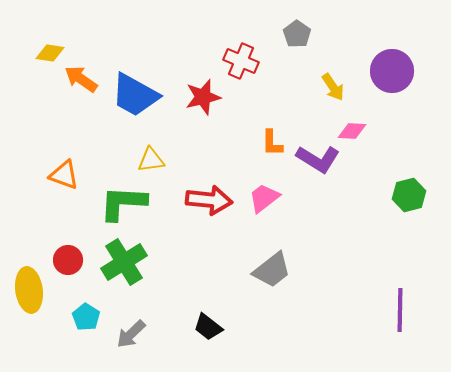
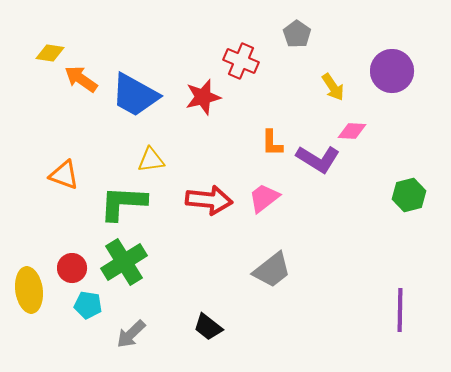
red circle: moved 4 px right, 8 px down
cyan pentagon: moved 2 px right, 12 px up; rotated 24 degrees counterclockwise
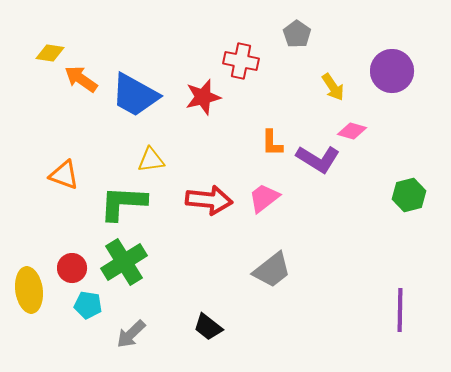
red cross: rotated 12 degrees counterclockwise
pink diamond: rotated 12 degrees clockwise
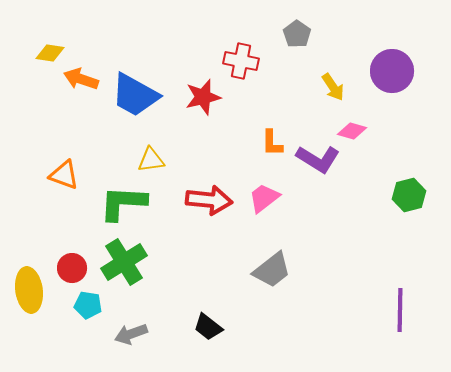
orange arrow: rotated 16 degrees counterclockwise
gray arrow: rotated 24 degrees clockwise
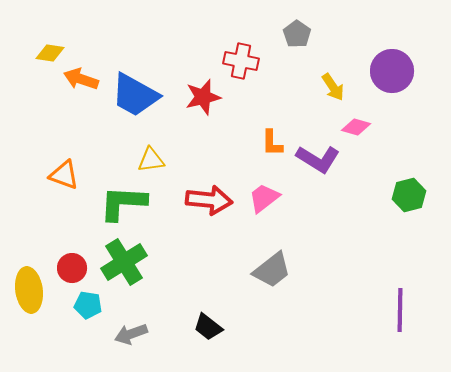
pink diamond: moved 4 px right, 4 px up
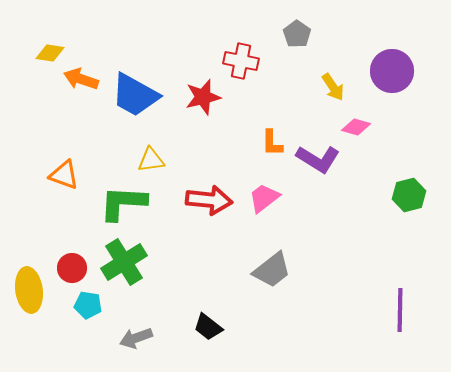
gray arrow: moved 5 px right, 4 px down
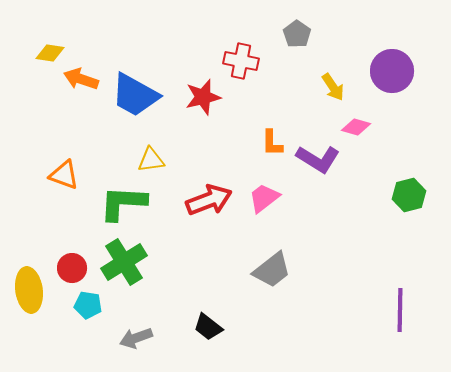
red arrow: rotated 27 degrees counterclockwise
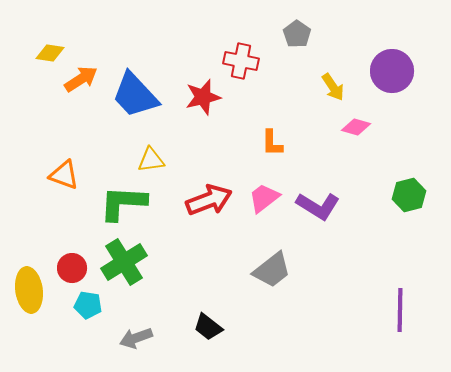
orange arrow: rotated 128 degrees clockwise
blue trapezoid: rotated 18 degrees clockwise
purple L-shape: moved 47 px down
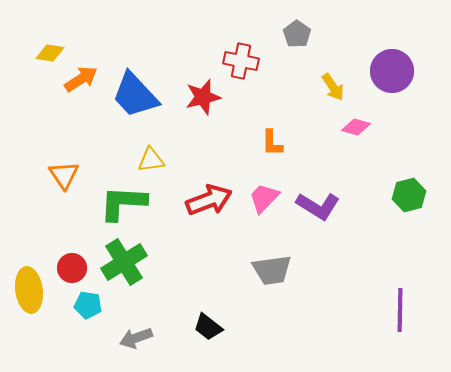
orange triangle: rotated 36 degrees clockwise
pink trapezoid: rotated 8 degrees counterclockwise
gray trapezoid: rotated 30 degrees clockwise
